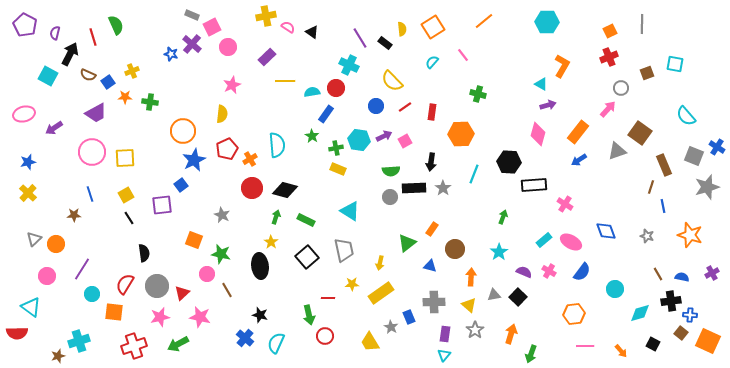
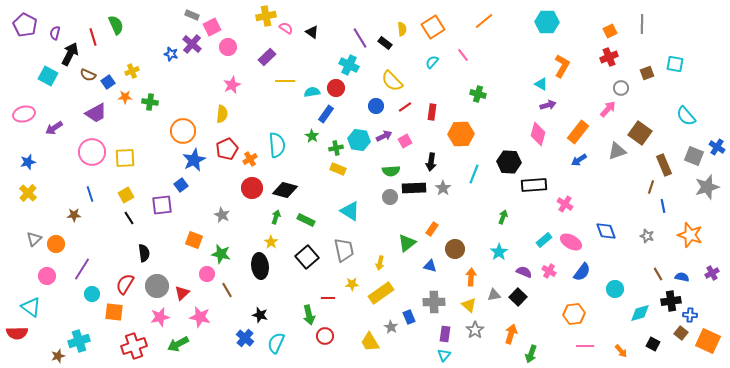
pink semicircle at (288, 27): moved 2 px left, 1 px down
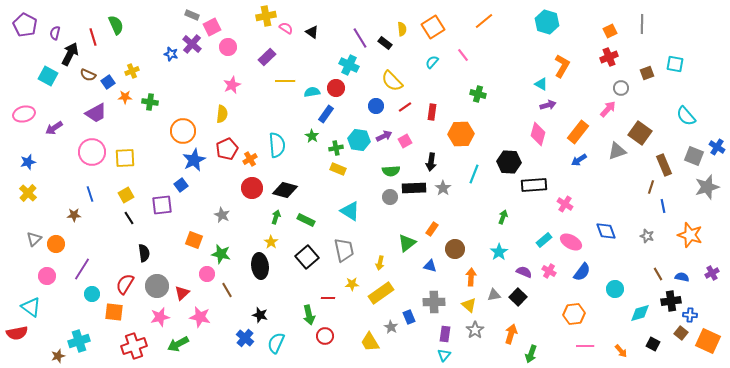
cyan hexagon at (547, 22): rotated 15 degrees clockwise
red semicircle at (17, 333): rotated 10 degrees counterclockwise
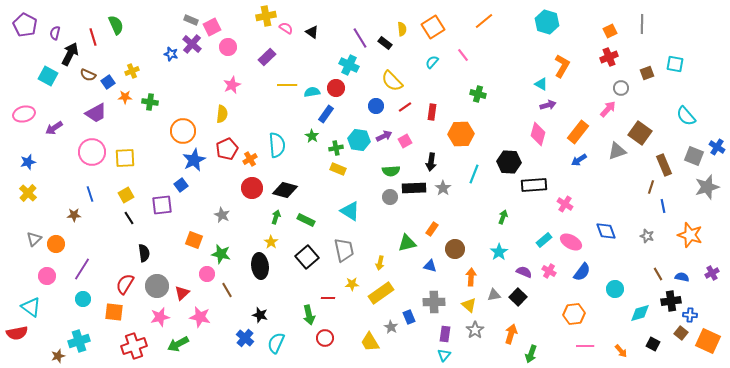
gray rectangle at (192, 15): moved 1 px left, 5 px down
yellow line at (285, 81): moved 2 px right, 4 px down
green triangle at (407, 243): rotated 24 degrees clockwise
cyan circle at (92, 294): moved 9 px left, 5 px down
red circle at (325, 336): moved 2 px down
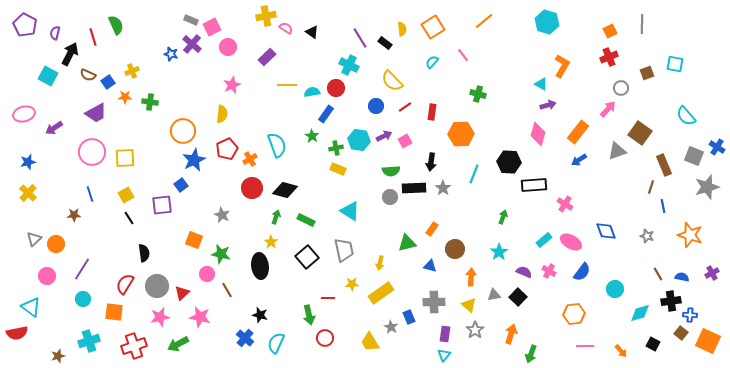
cyan semicircle at (277, 145): rotated 15 degrees counterclockwise
cyan cross at (79, 341): moved 10 px right
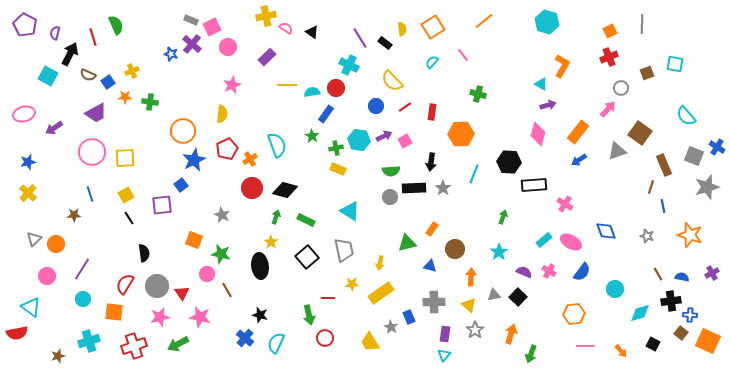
red triangle at (182, 293): rotated 21 degrees counterclockwise
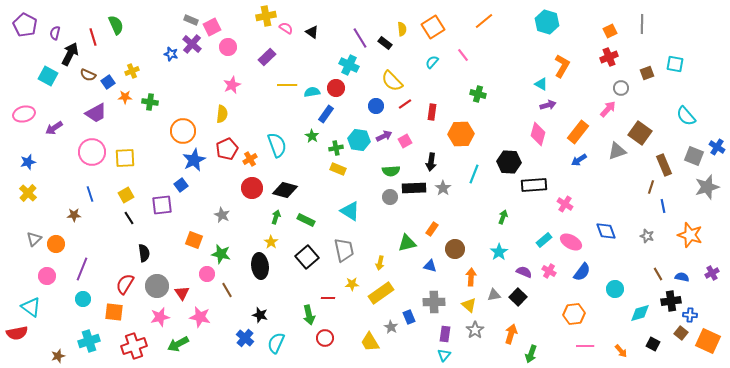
red line at (405, 107): moved 3 px up
purple line at (82, 269): rotated 10 degrees counterclockwise
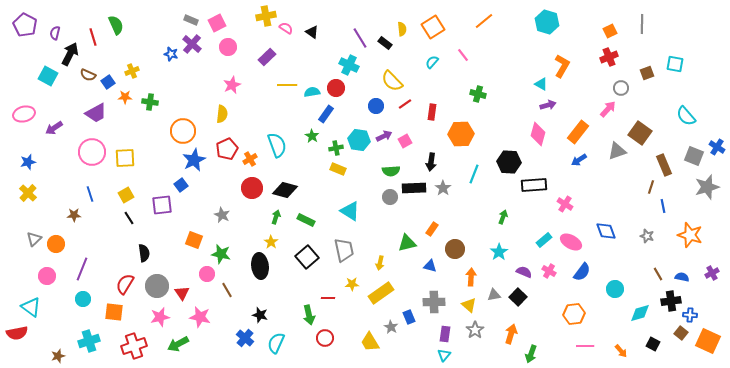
pink square at (212, 27): moved 5 px right, 4 px up
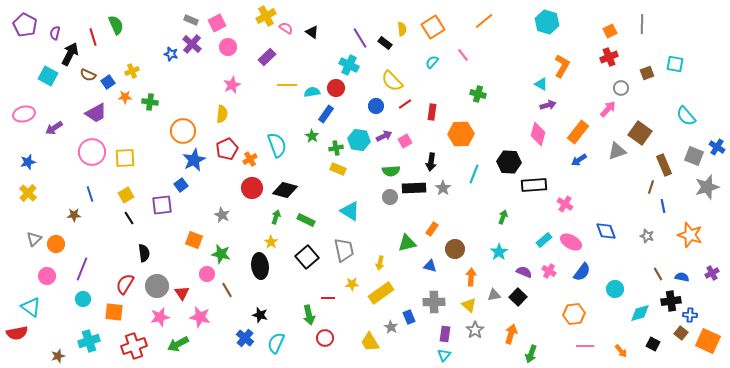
yellow cross at (266, 16): rotated 18 degrees counterclockwise
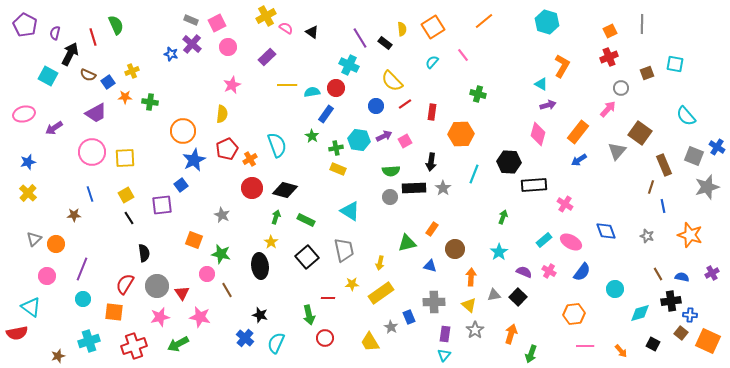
gray triangle at (617, 151): rotated 30 degrees counterclockwise
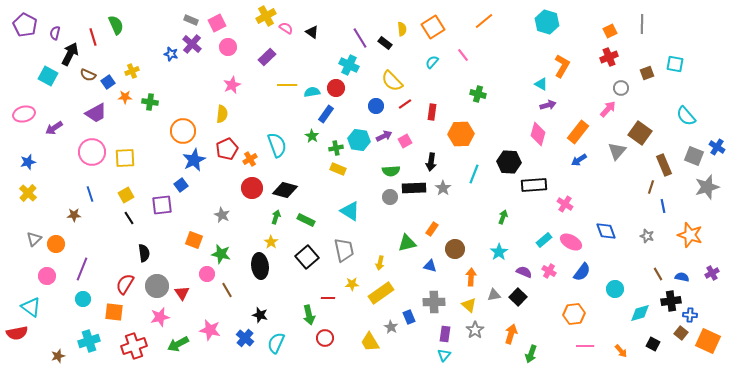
pink star at (200, 317): moved 10 px right, 13 px down
